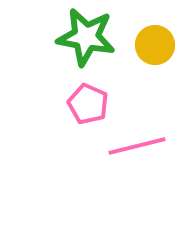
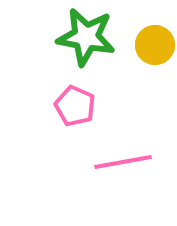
pink pentagon: moved 13 px left, 2 px down
pink line: moved 14 px left, 16 px down; rotated 4 degrees clockwise
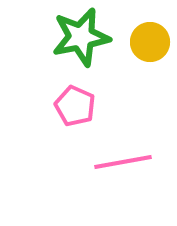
green star: moved 5 px left; rotated 22 degrees counterclockwise
yellow circle: moved 5 px left, 3 px up
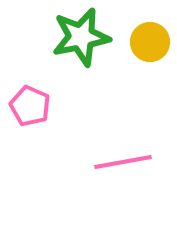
pink pentagon: moved 45 px left
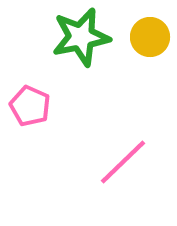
yellow circle: moved 5 px up
pink line: rotated 34 degrees counterclockwise
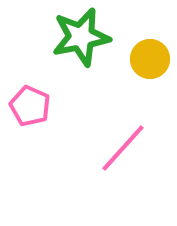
yellow circle: moved 22 px down
pink line: moved 14 px up; rotated 4 degrees counterclockwise
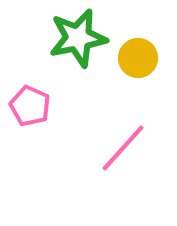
green star: moved 3 px left, 1 px down
yellow circle: moved 12 px left, 1 px up
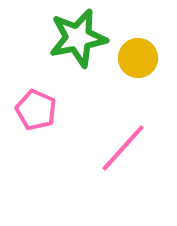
pink pentagon: moved 6 px right, 4 px down
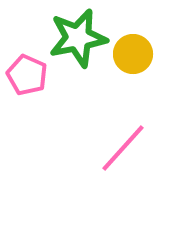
yellow circle: moved 5 px left, 4 px up
pink pentagon: moved 9 px left, 35 px up
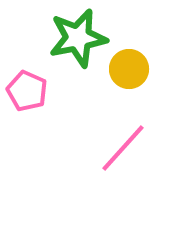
yellow circle: moved 4 px left, 15 px down
pink pentagon: moved 16 px down
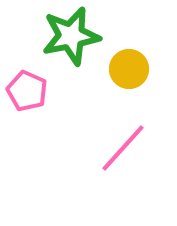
green star: moved 7 px left, 2 px up
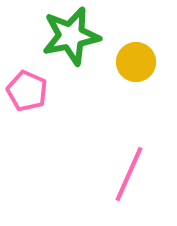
yellow circle: moved 7 px right, 7 px up
pink line: moved 6 px right, 26 px down; rotated 18 degrees counterclockwise
